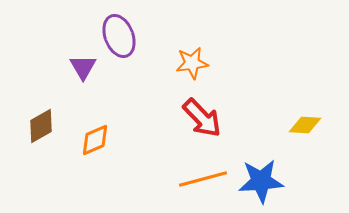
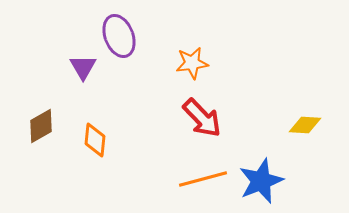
orange diamond: rotated 60 degrees counterclockwise
blue star: rotated 18 degrees counterclockwise
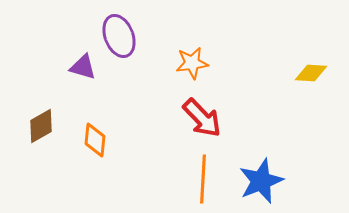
purple triangle: rotated 44 degrees counterclockwise
yellow diamond: moved 6 px right, 52 px up
orange line: rotated 72 degrees counterclockwise
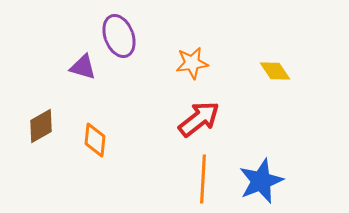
yellow diamond: moved 36 px left, 2 px up; rotated 52 degrees clockwise
red arrow: moved 3 px left, 1 px down; rotated 84 degrees counterclockwise
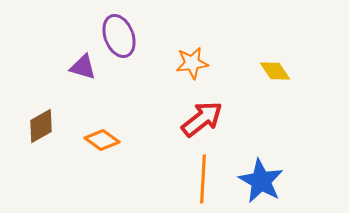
red arrow: moved 3 px right
orange diamond: moved 7 px right; rotated 60 degrees counterclockwise
blue star: rotated 21 degrees counterclockwise
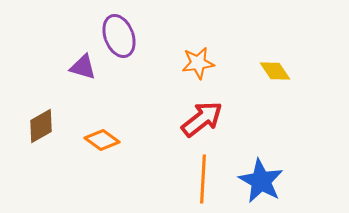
orange star: moved 6 px right
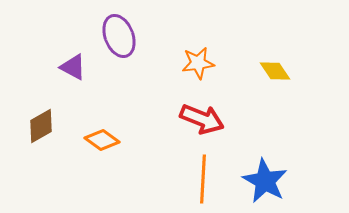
purple triangle: moved 10 px left; rotated 12 degrees clockwise
red arrow: rotated 60 degrees clockwise
blue star: moved 4 px right
